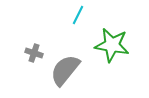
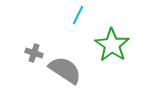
green star: rotated 24 degrees clockwise
gray semicircle: rotated 84 degrees clockwise
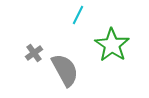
gray cross: rotated 36 degrees clockwise
gray semicircle: rotated 28 degrees clockwise
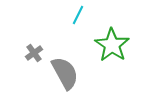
gray semicircle: moved 3 px down
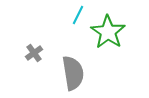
green star: moved 4 px left, 13 px up
gray semicircle: moved 8 px right; rotated 20 degrees clockwise
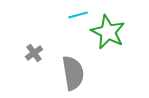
cyan line: rotated 48 degrees clockwise
green star: rotated 8 degrees counterclockwise
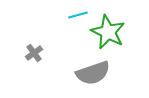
gray semicircle: moved 20 px right; rotated 80 degrees clockwise
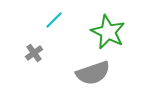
cyan line: moved 24 px left, 5 px down; rotated 30 degrees counterclockwise
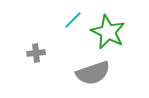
cyan line: moved 19 px right
gray cross: moved 2 px right; rotated 30 degrees clockwise
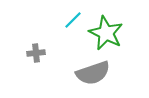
green star: moved 2 px left, 1 px down
